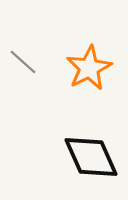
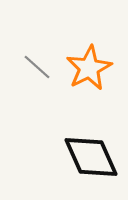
gray line: moved 14 px right, 5 px down
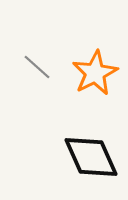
orange star: moved 6 px right, 5 px down
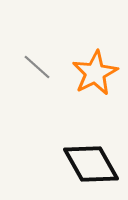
black diamond: moved 7 px down; rotated 6 degrees counterclockwise
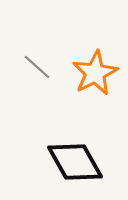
black diamond: moved 16 px left, 2 px up
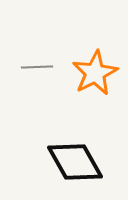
gray line: rotated 44 degrees counterclockwise
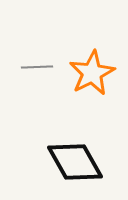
orange star: moved 3 px left
